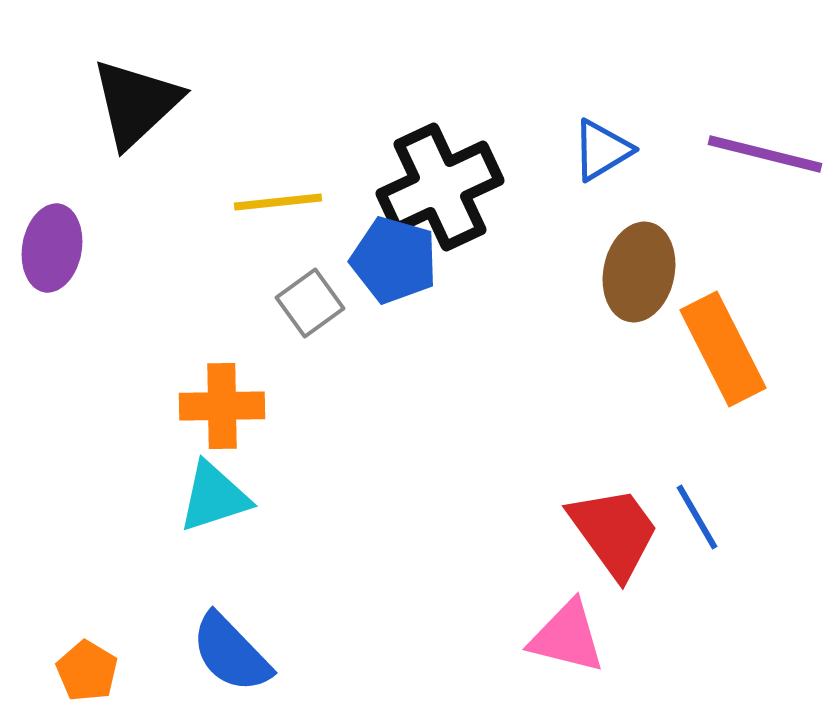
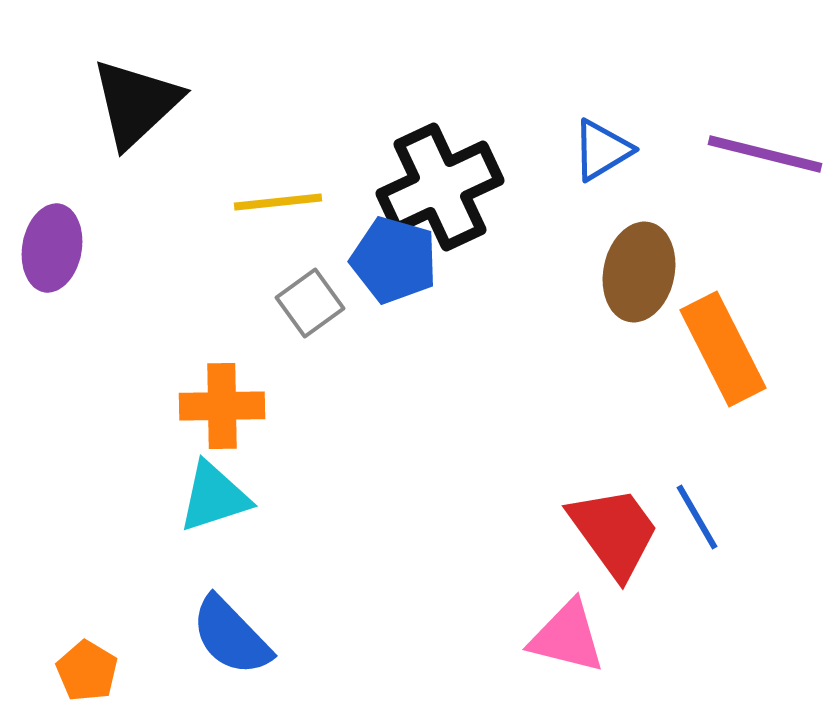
blue semicircle: moved 17 px up
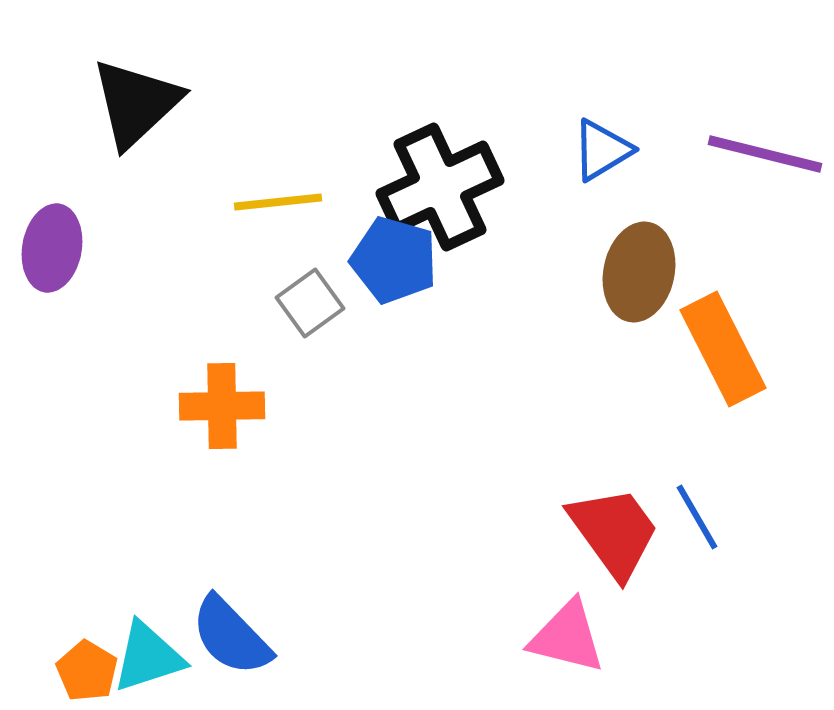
cyan triangle: moved 66 px left, 160 px down
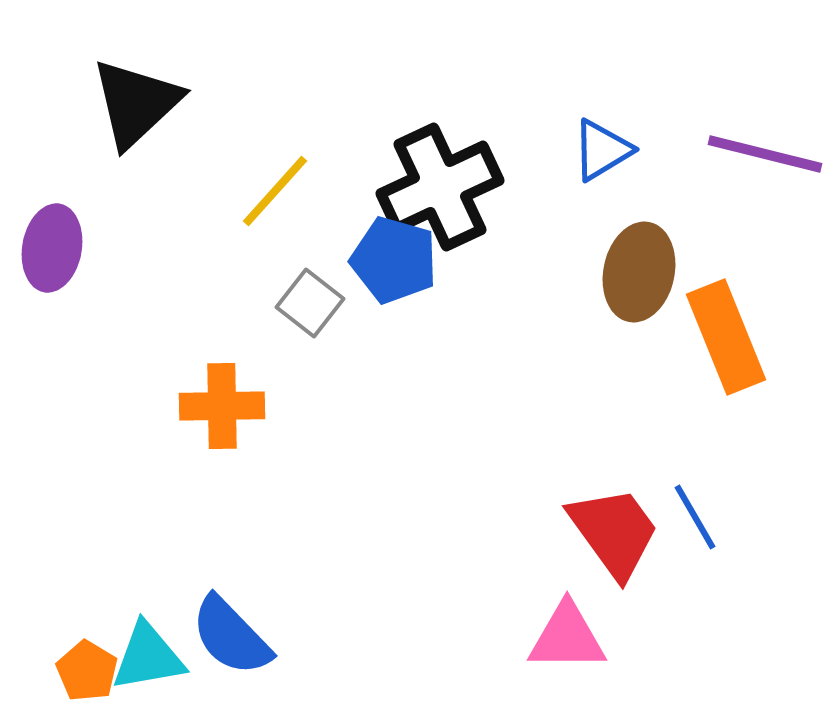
yellow line: moved 3 px left, 11 px up; rotated 42 degrees counterclockwise
gray square: rotated 16 degrees counterclockwise
orange rectangle: moved 3 px right, 12 px up; rotated 5 degrees clockwise
blue line: moved 2 px left
pink triangle: rotated 14 degrees counterclockwise
cyan triangle: rotated 8 degrees clockwise
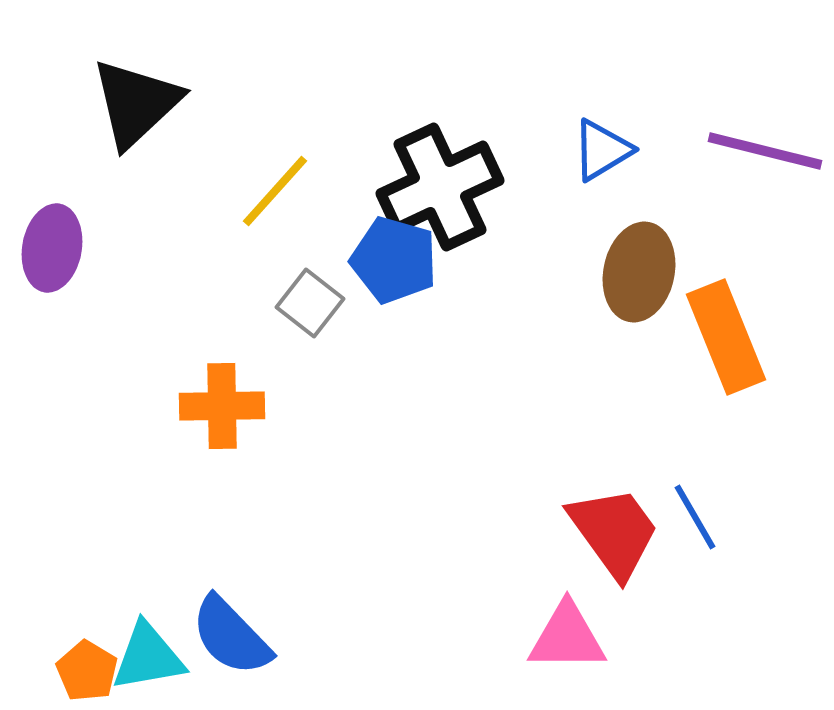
purple line: moved 3 px up
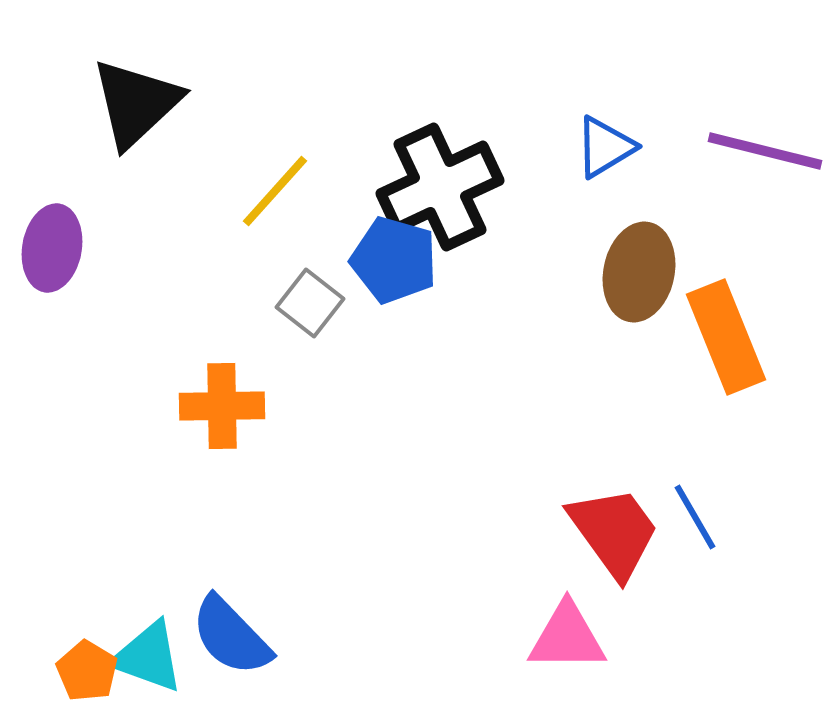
blue triangle: moved 3 px right, 3 px up
cyan triangle: rotated 30 degrees clockwise
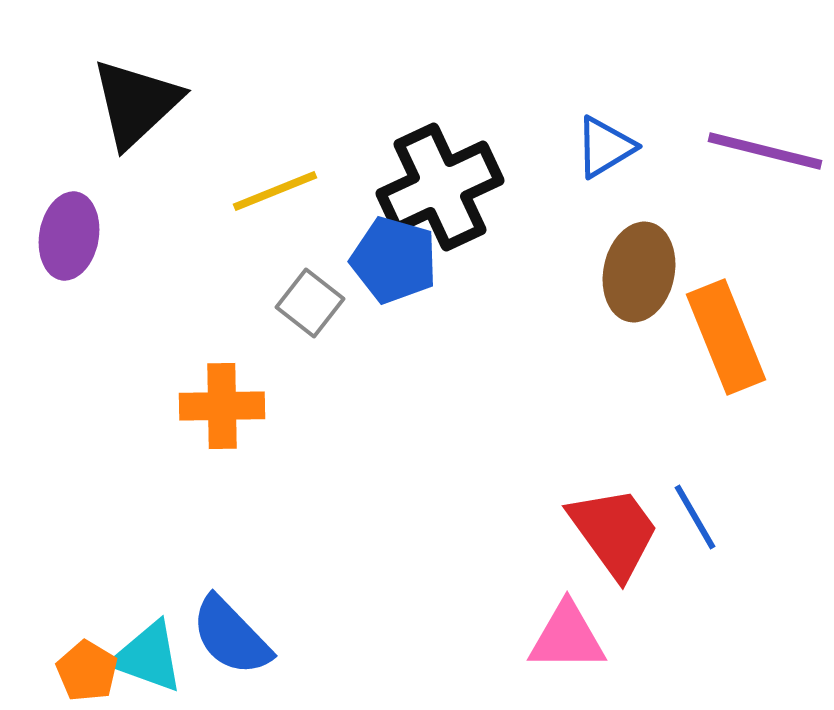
yellow line: rotated 26 degrees clockwise
purple ellipse: moved 17 px right, 12 px up
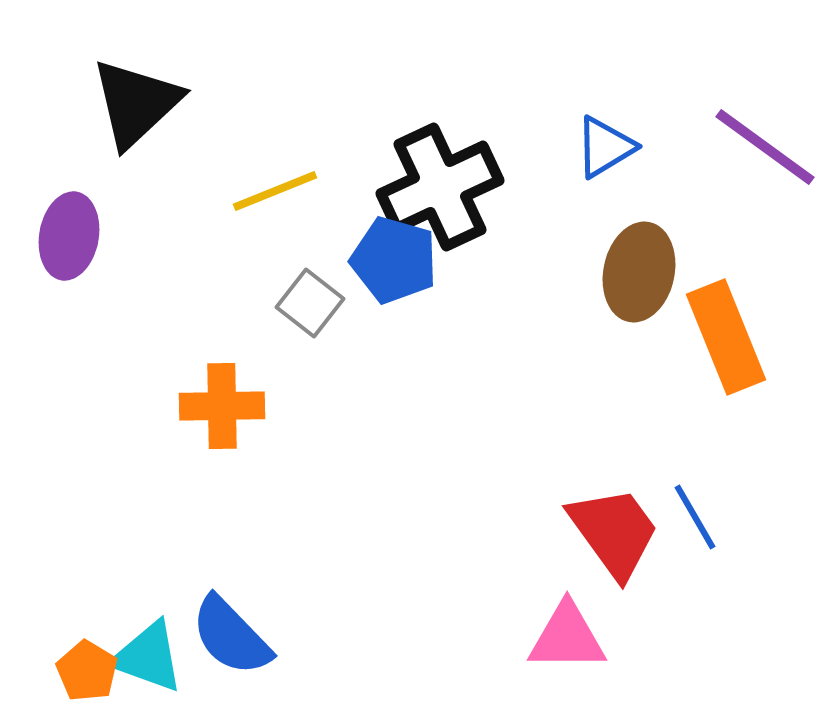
purple line: moved 4 px up; rotated 22 degrees clockwise
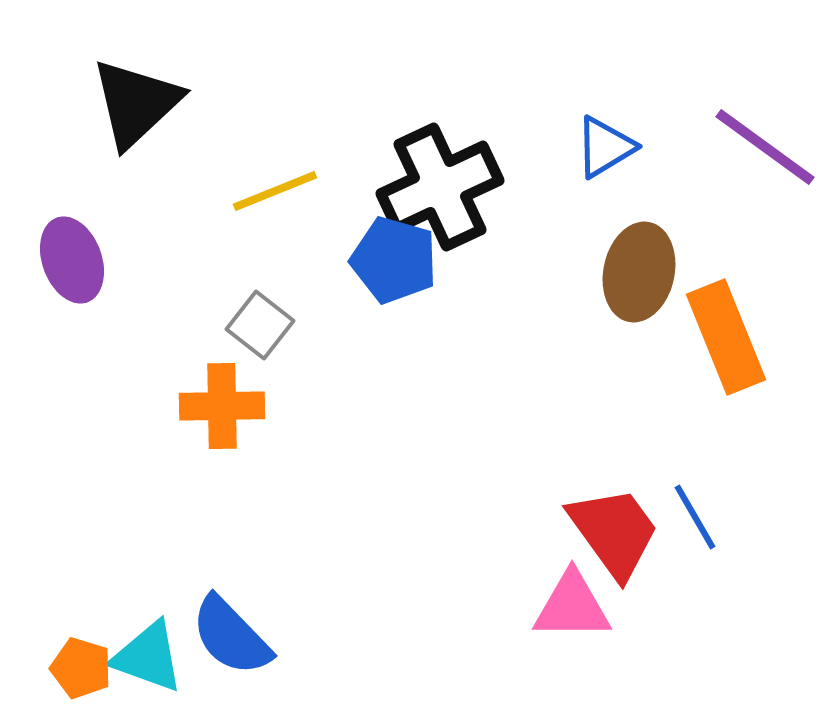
purple ellipse: moved 3 px right, 24 px down; rotated 30 degrees counterclockwise
gray square: moved 50 px left, 22 px down
pink triangle: moved 5 px right, 31 px up
orange pentagon: moved 6 px left, 3 px up; rotated 14 degrees counterclockwise
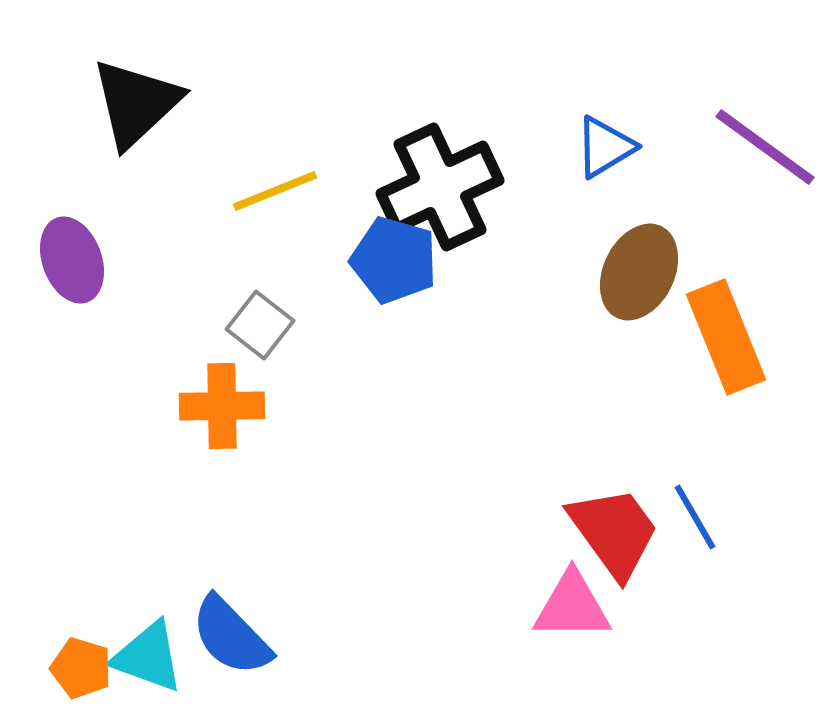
brown ellipse: rotated 14 degrees clockwise
